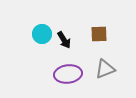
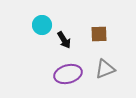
cyan circle: moved 9 px up
purple ellipse: rotated 8 degrees counterclockwise
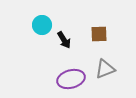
purple ellipse: moved 3 px right, 5 px down
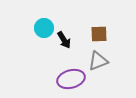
cyan circle: moved 2 px right, 3 px down
gray triangle: moved 7 px left, 8 px up
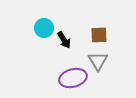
brown square: moved 1 px down
gray triangle: rotated 40 degrees counterclockwise
purple ellipse: moved 2 px right, 1 px up
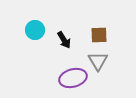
cyan circle: moved 9 px left, 2 px down
